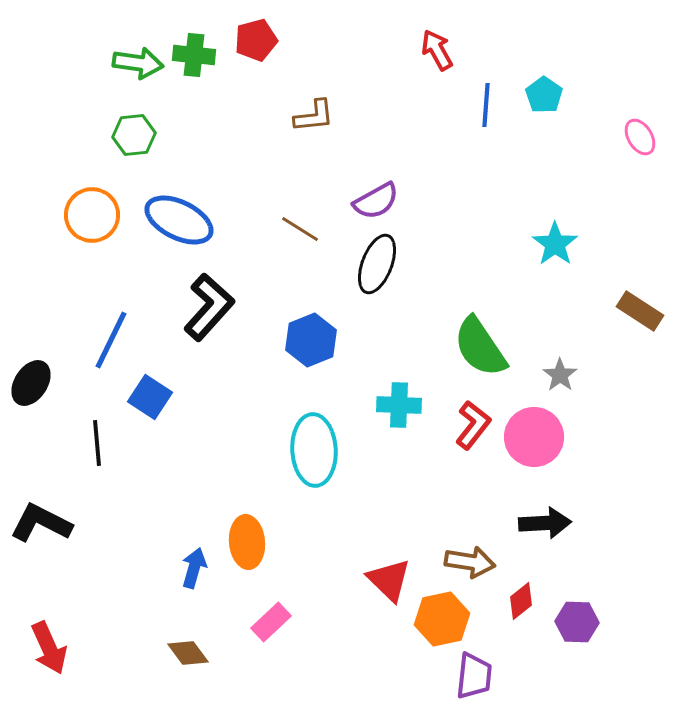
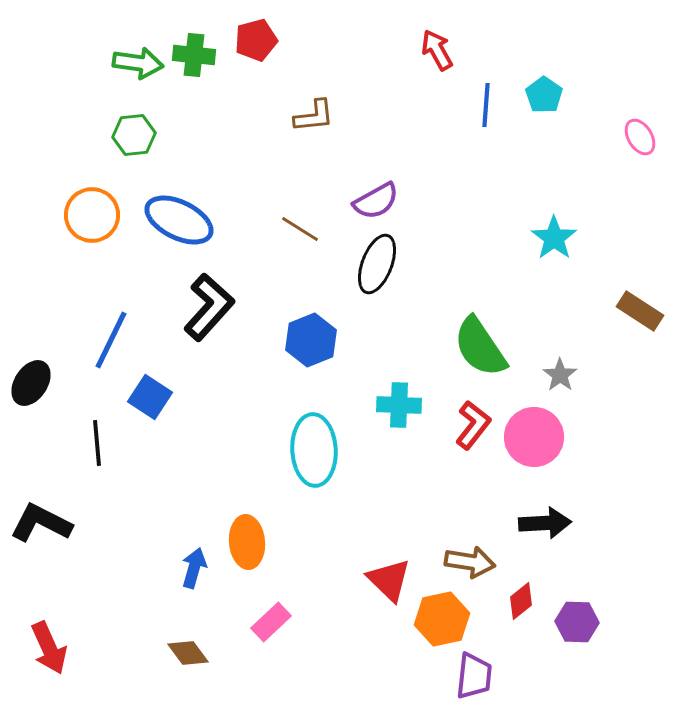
cyan star at (555, 244): moved 1 px left, 6 px up
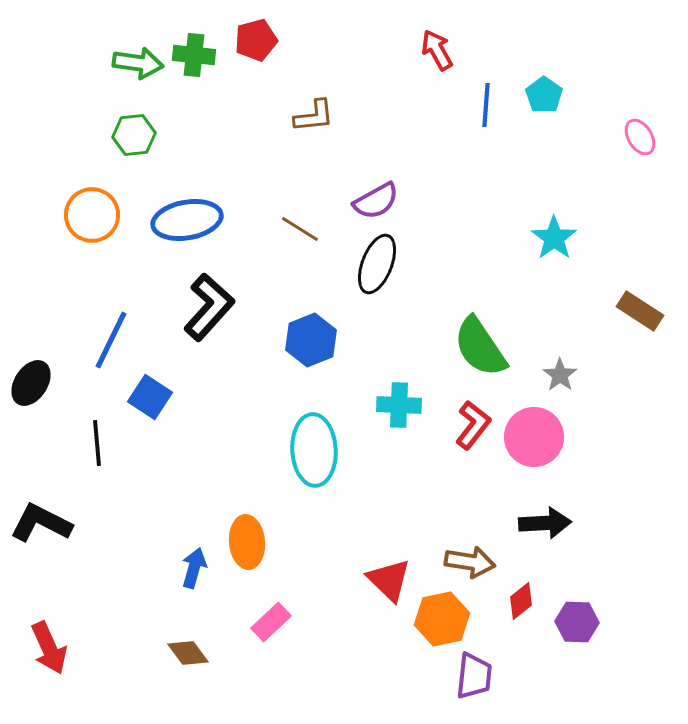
blue ellipse at (179, 220): moved 8 px right; rotated 36 degrees counterclockwise
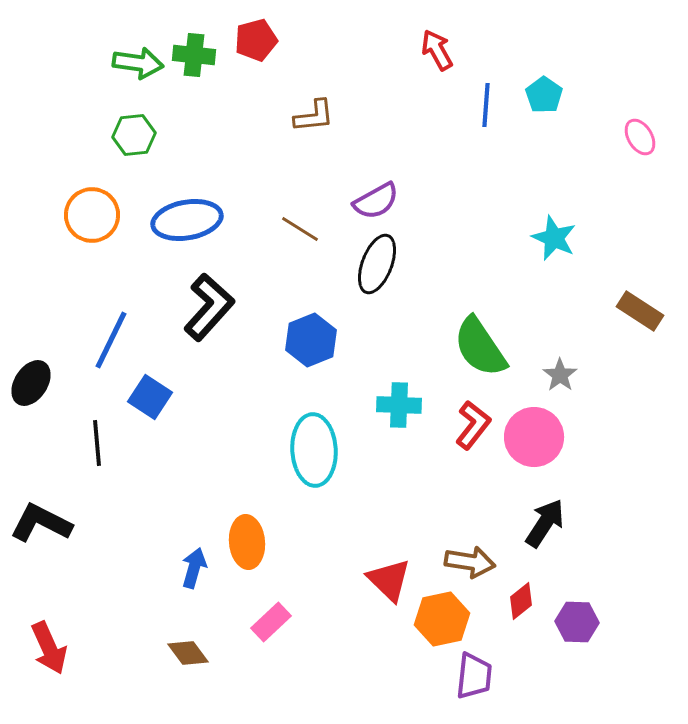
cyan star at (554, 238): rotated 12 degrees counterclockwise
black arrow at (545, 523): rotated 54 degrees counterclockwise
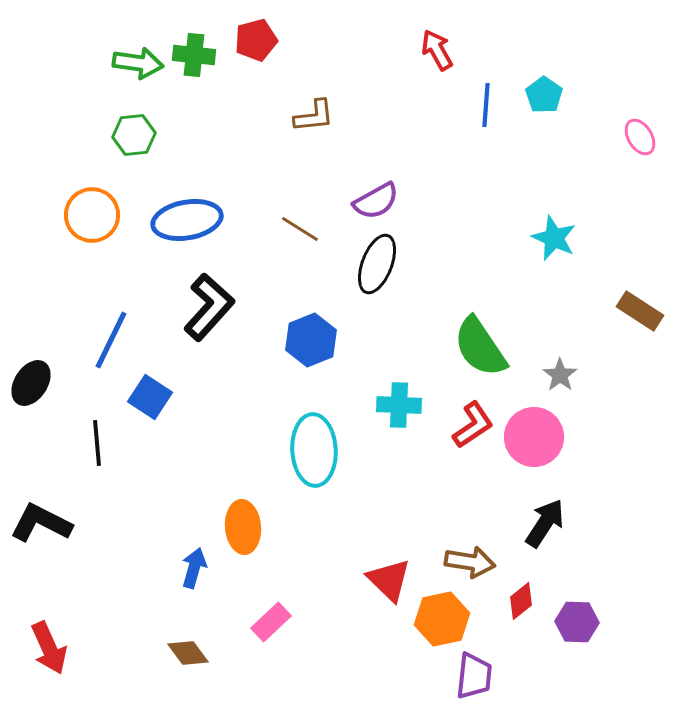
red L-shape at (473, 425): rotated 18 degrees clockwise
orange ellipse at (247, 542): moved 4 px left, 15 px up
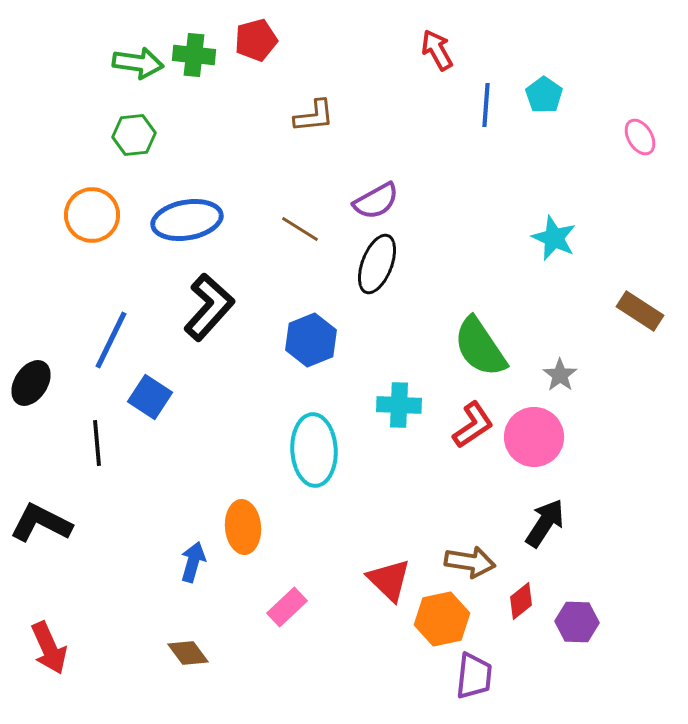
blue arrow at (194, 568): moved 1 px left, 6 px up
pink rectangle at (271, 622): moved 16 px right, 15 px up
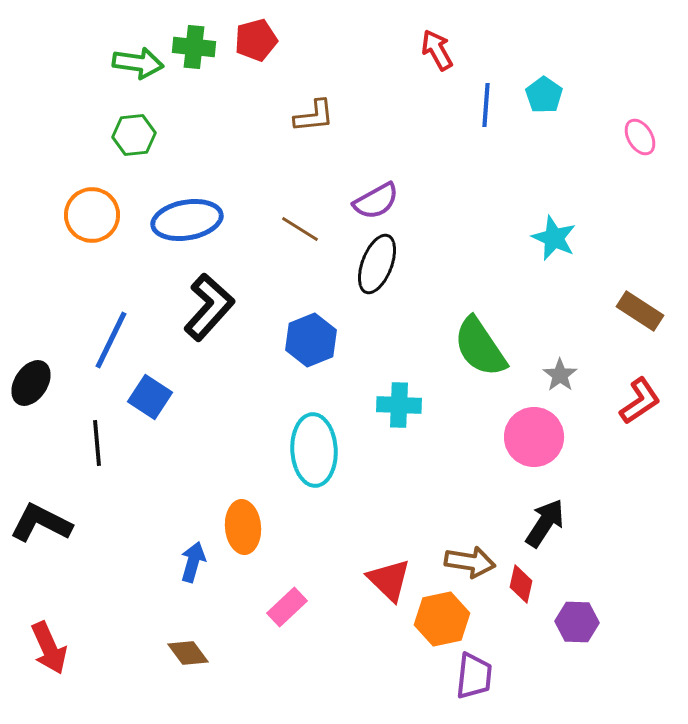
green cross at (194, 55): moved 8 px up
red L-shape at (473, 425): moved 167 px right, 24 px up
red diamond at (521, 601): moved 17 px up; rotated 39 degrees counterclockwise
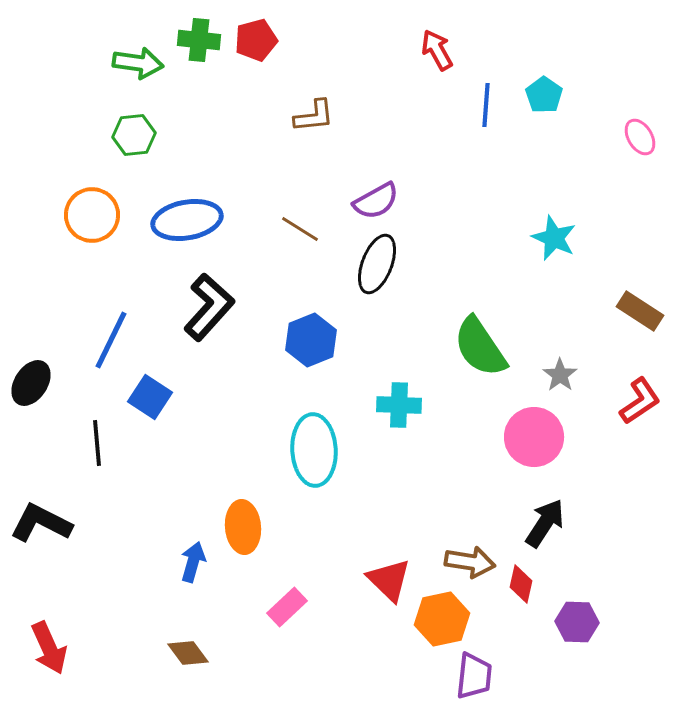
green cross at (194, 47): moved 5 px right, 7 px up
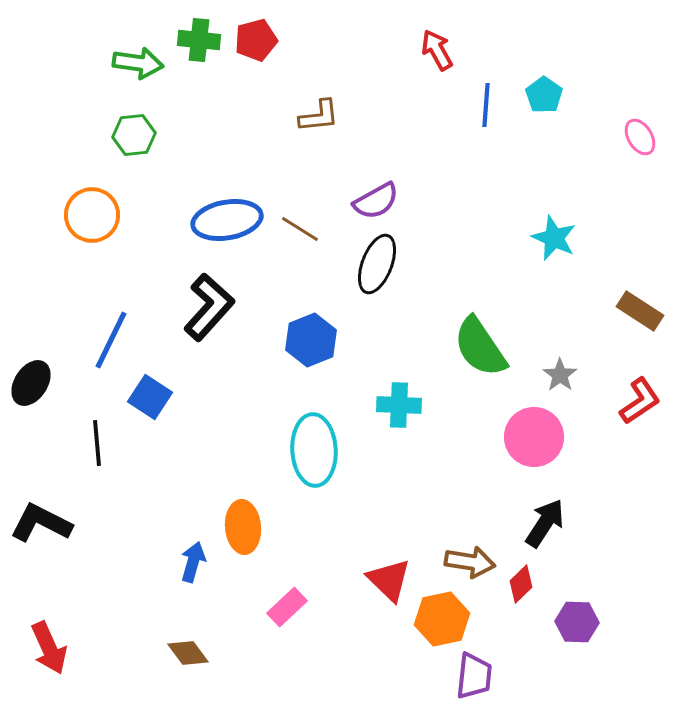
brown L-shape at (314, 116): moved 5 px right
blue ellipse at (187, 220): moved 40 px right
red diamond at (521, 584): rotated 33 degrees clockwise
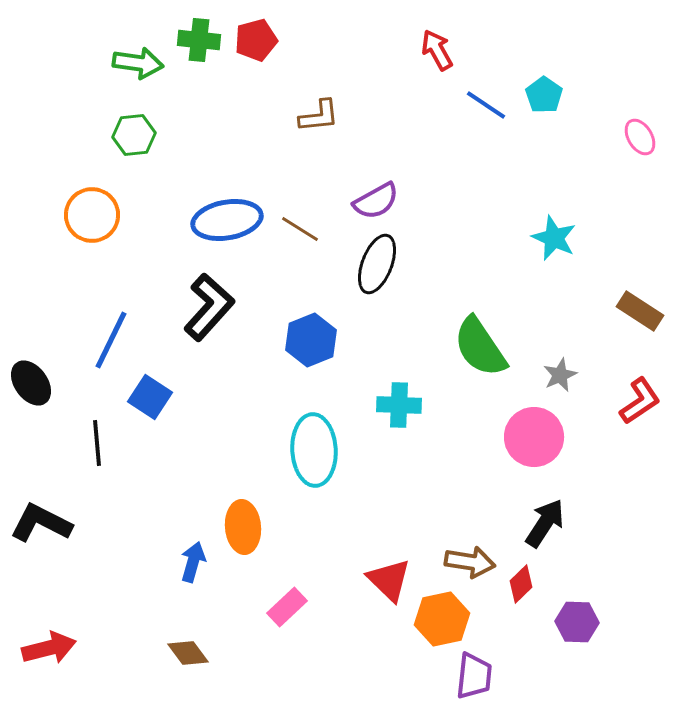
blue line at (486, 105): rotated 60 degrees counterclockwise
gray star at (560, 375): rotated 12 degrees clockwise
black ellipse at (31, 383): rotated 69 degrees counterclockwise
red arrow at (49, 648): rotated 80 degrees counterclockwise
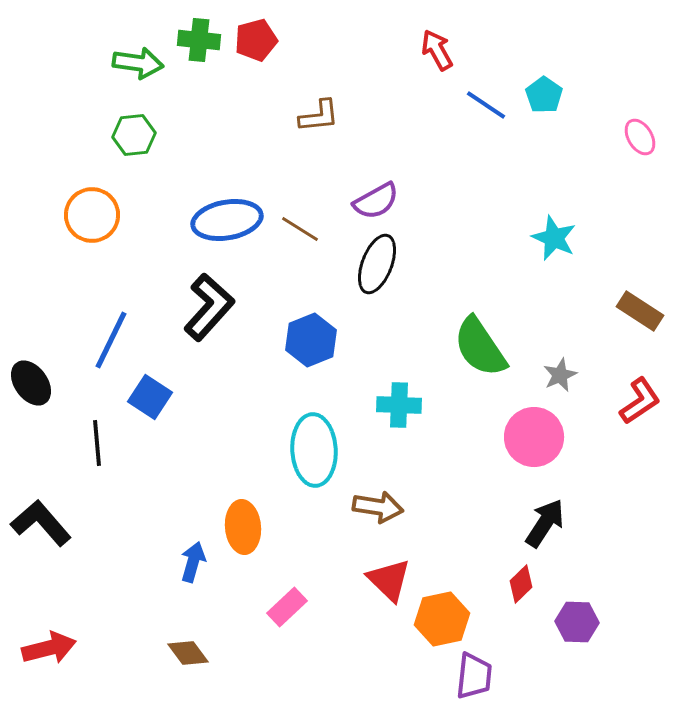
black L-shape at (41, 523): rotated 22 degrees clockwise
brown arrow at (470, 562): moved 92 px left, 55 px up
